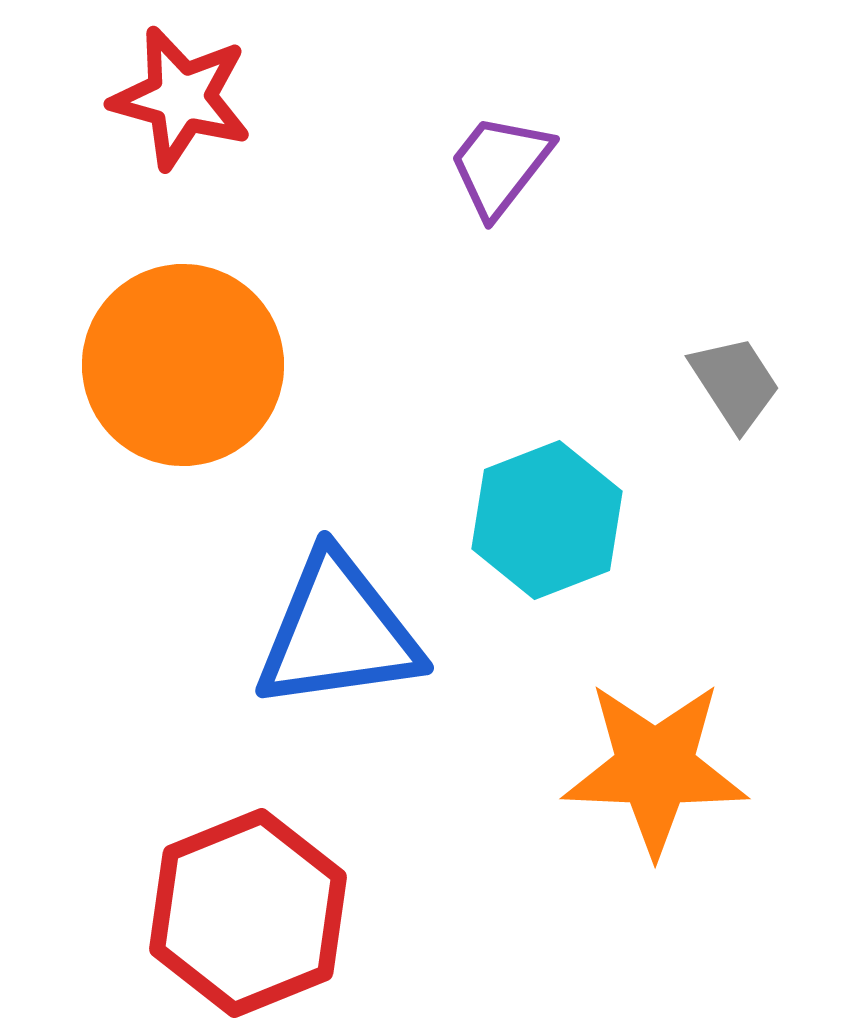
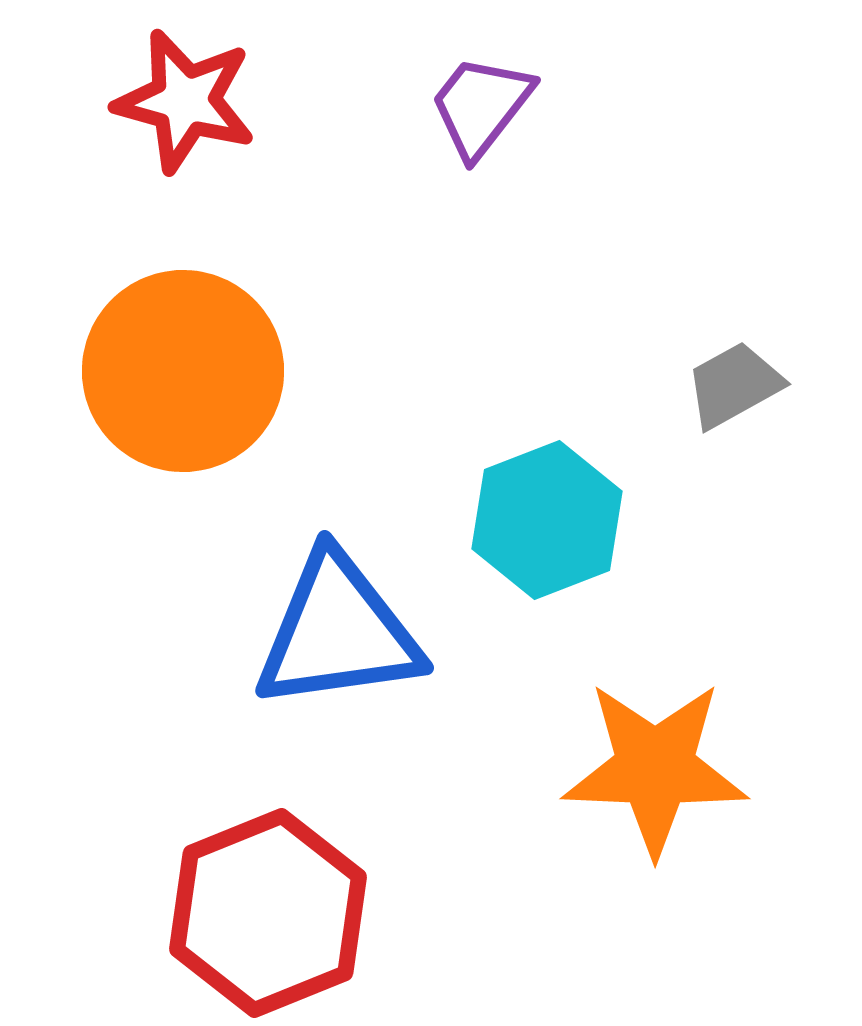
red star: moved 4 px right, 3 px down
purple trapezoid: moved 19 px left, 59 px up
orange circle: moved 6 px down
gray trapezoid: moved 1 px left, 2 px down; rotated 86 degrees counterclockwise
red hexagon: moved 20 px right
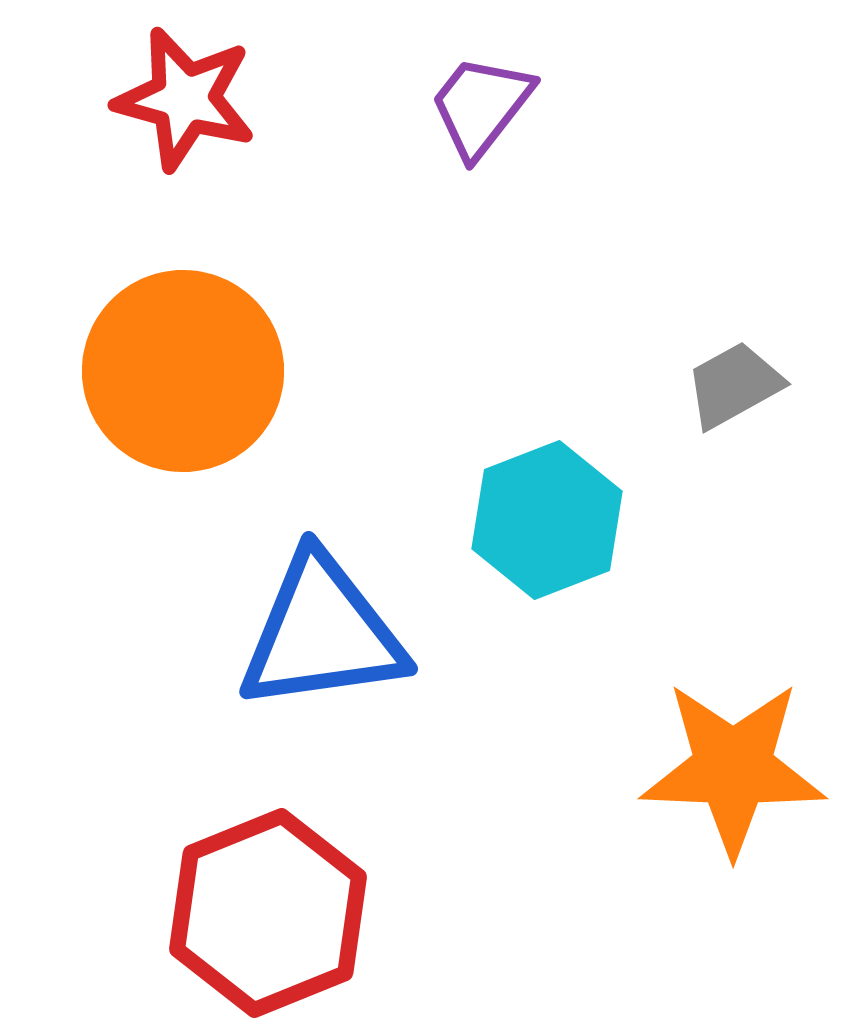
red star: moved 2 px up
blue triangle: moved 16 px left, 1 px down
orange star: moved 78 px right
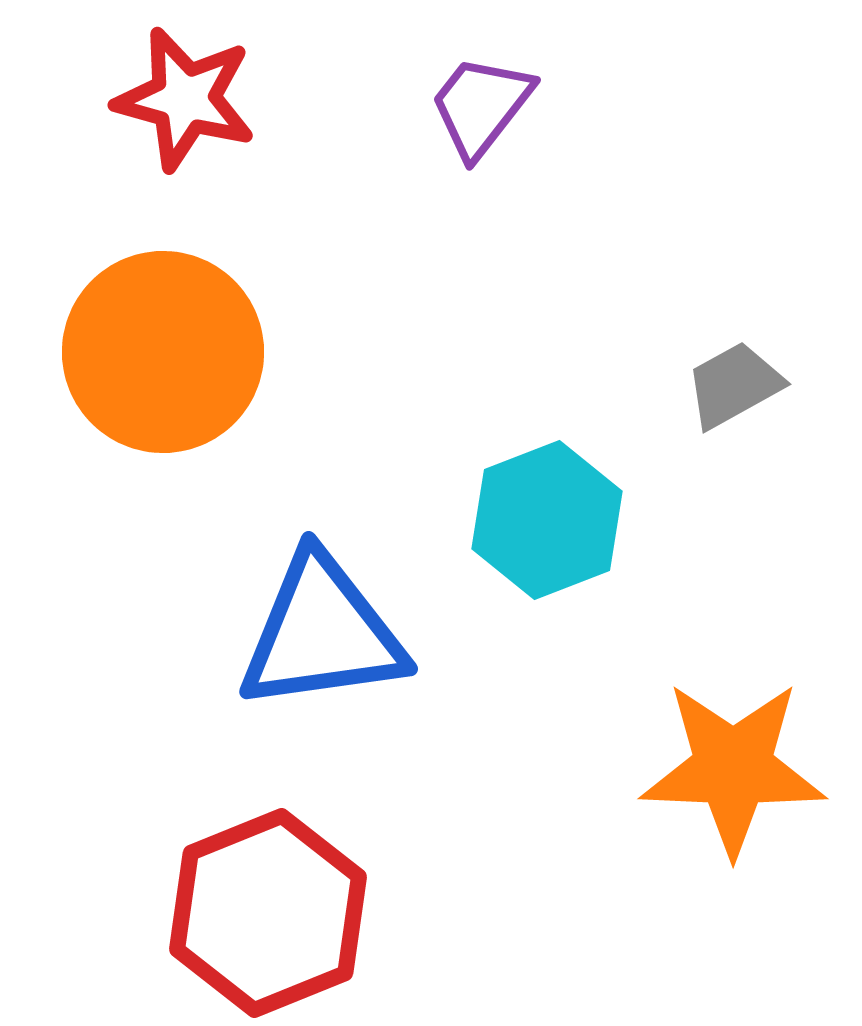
orange circle: moved 20 px left, 19 px up
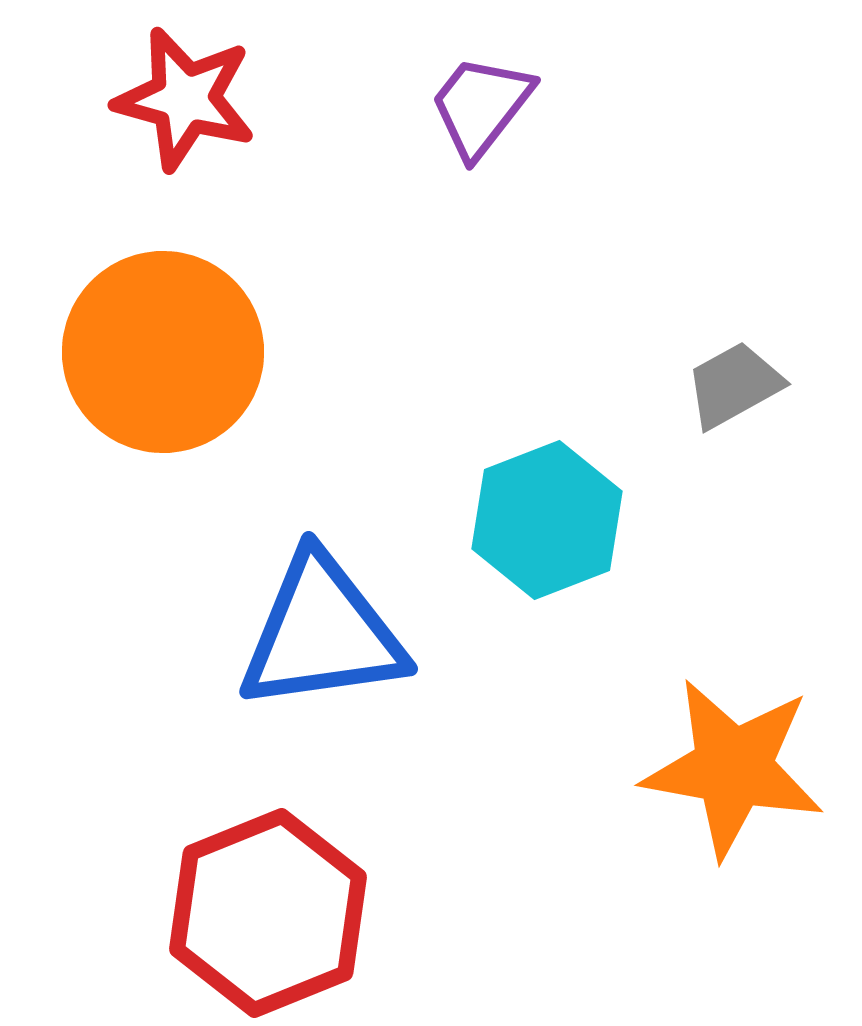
orange star: rotated 8 degrees clockwise
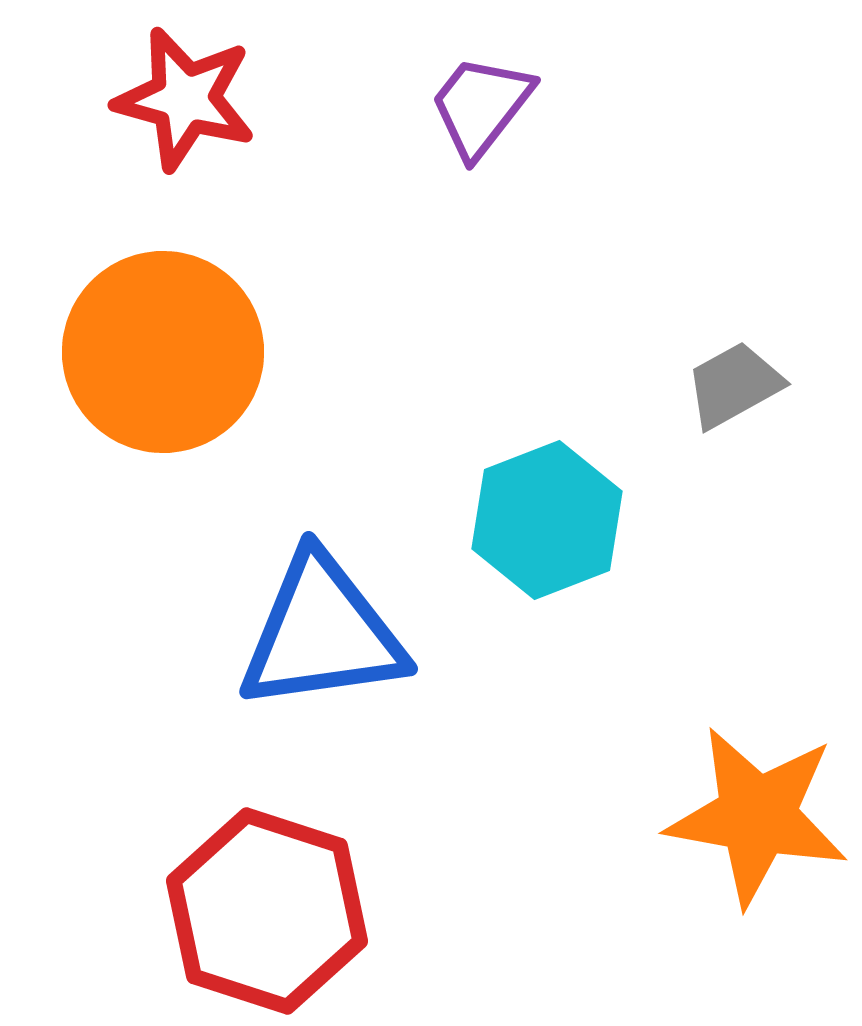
orange star: moved 24 px right, 48 px down
red hexagon: moved 1 px left, 2 px up; rotated 20 degrees counterclockwise
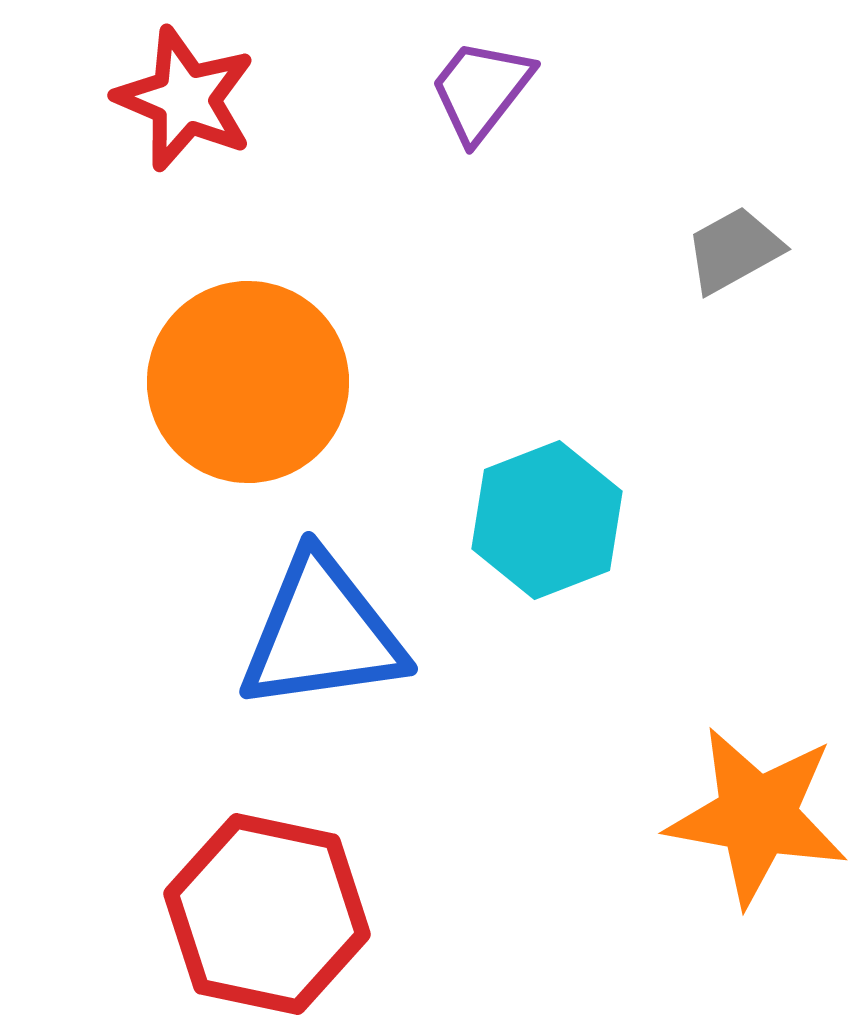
red star: rotated 8 degrees clockwise
purple trapezoid: moved 16 px up
orange circle: moved 85 px right, 30 px down
gray trapezoid: moved 135 px up
red hexagon: moved 3 px down; rotated 6 degrees counterclockwise
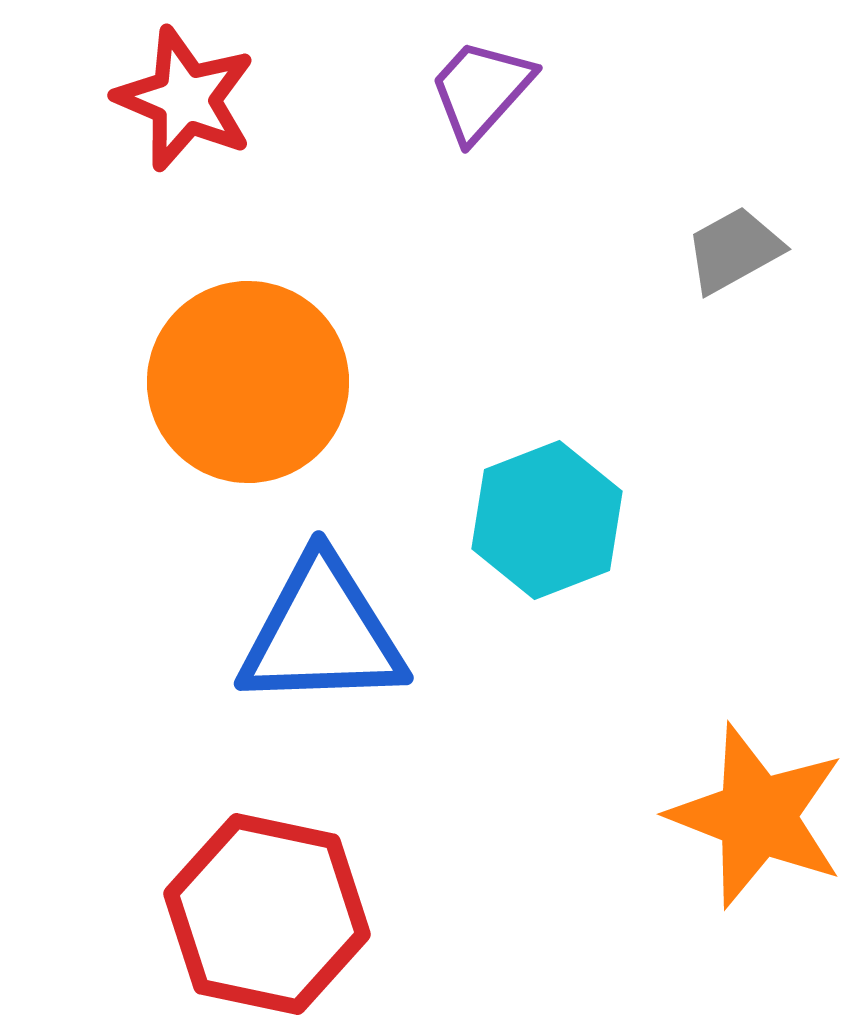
purple trapezoid: rotated 4 degrees clockwise
blue triangle: rotated 6 degrees clockwise
orange star: rotated 11 degrees clockwise
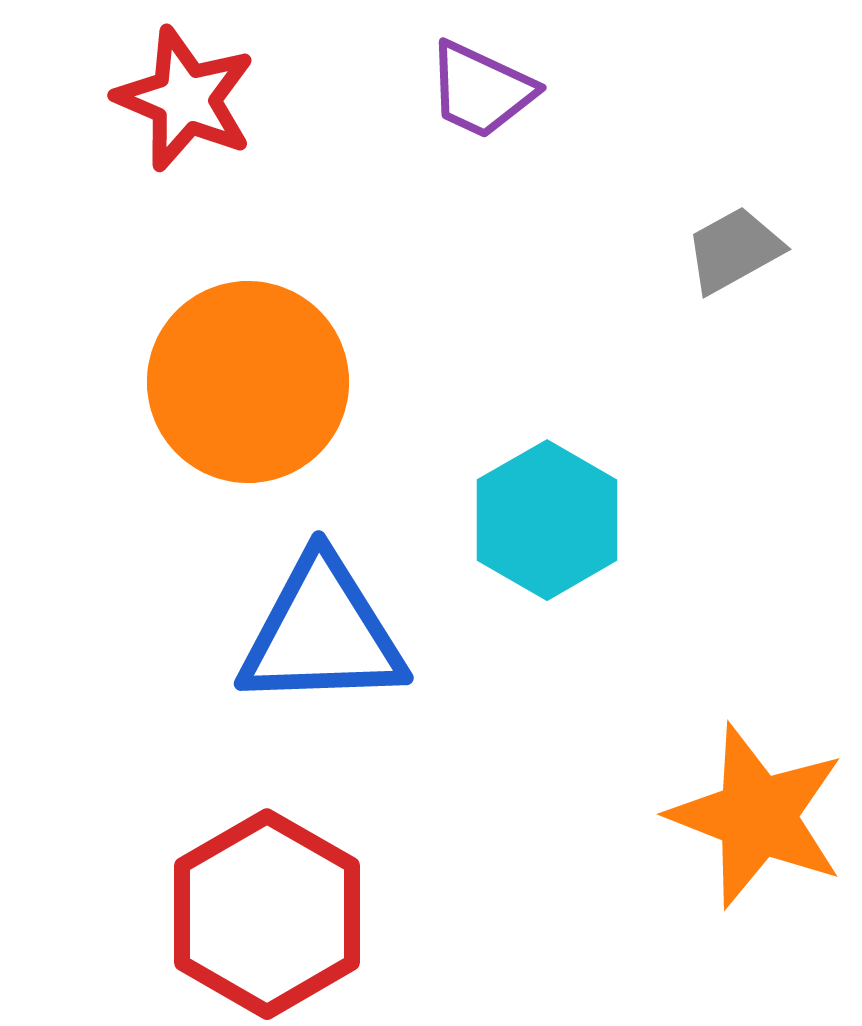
purple trapezoid: rotated 107 degrees counterclockwise
cyan hexagon: rotated 9 degrees counterclockwise
red hexagon: rotated 18 degrees clockwise
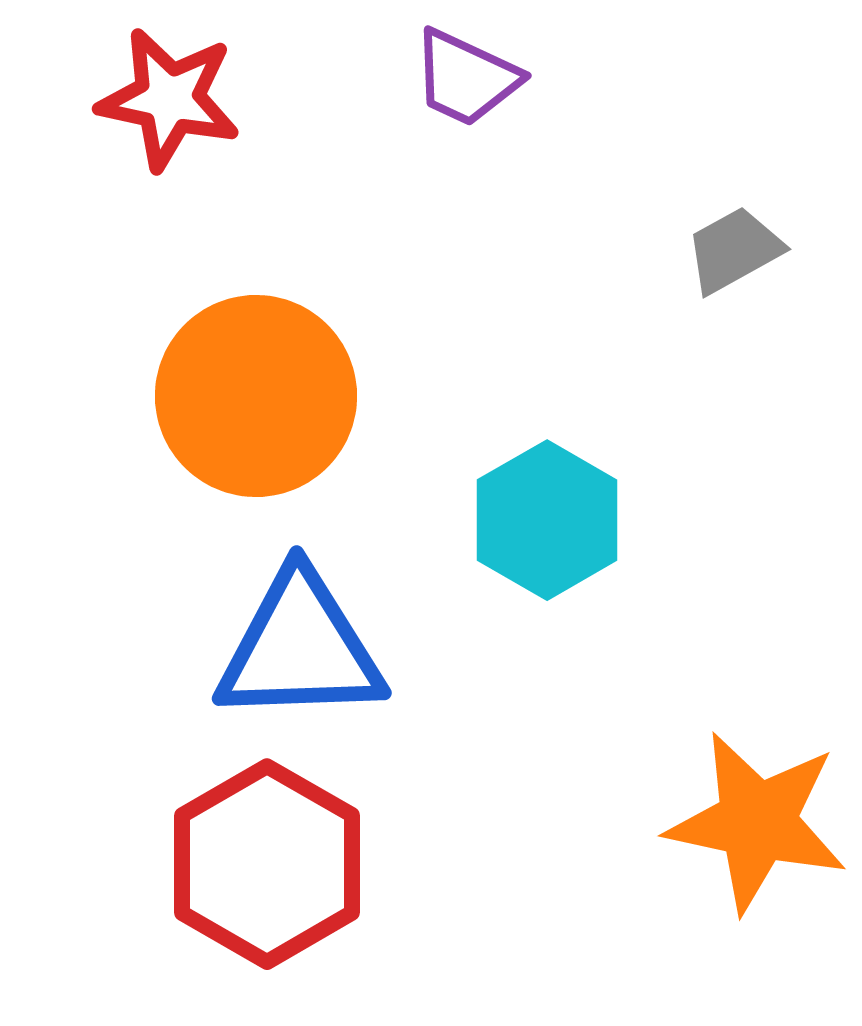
purple trapezoid: moved 15 px left, 12 px up
red star: moved 16 px left; rotated 11 degrees counterclockwise
orange circle: moved 8 px right, 14 px down
blue triangle: moved 22 px left, 15 px down
orange star: moved 6 px down; rotated 9 degrees counterclockwise
red hexagon: moved 50 px up
